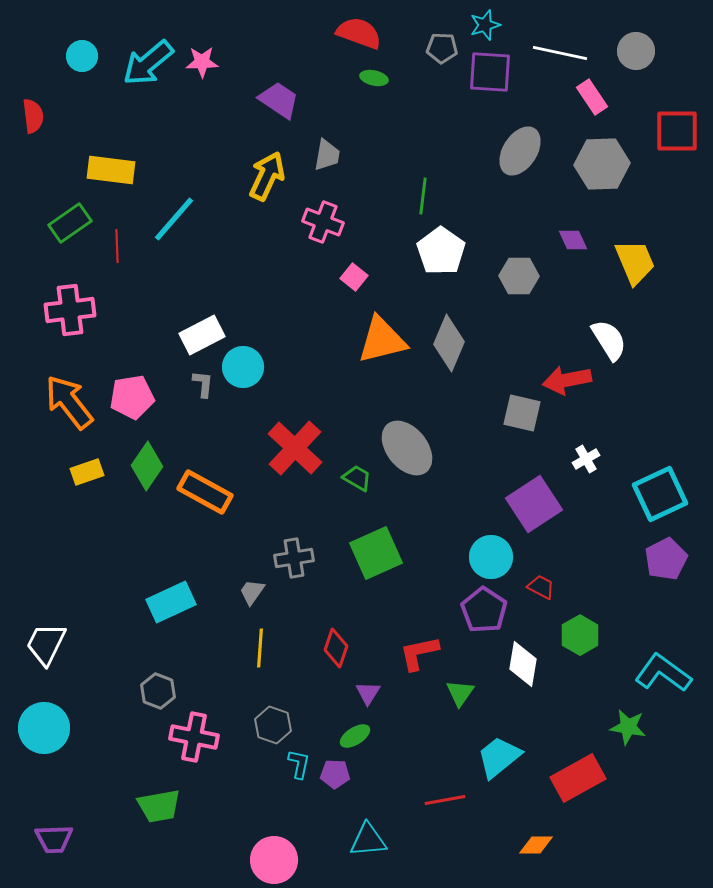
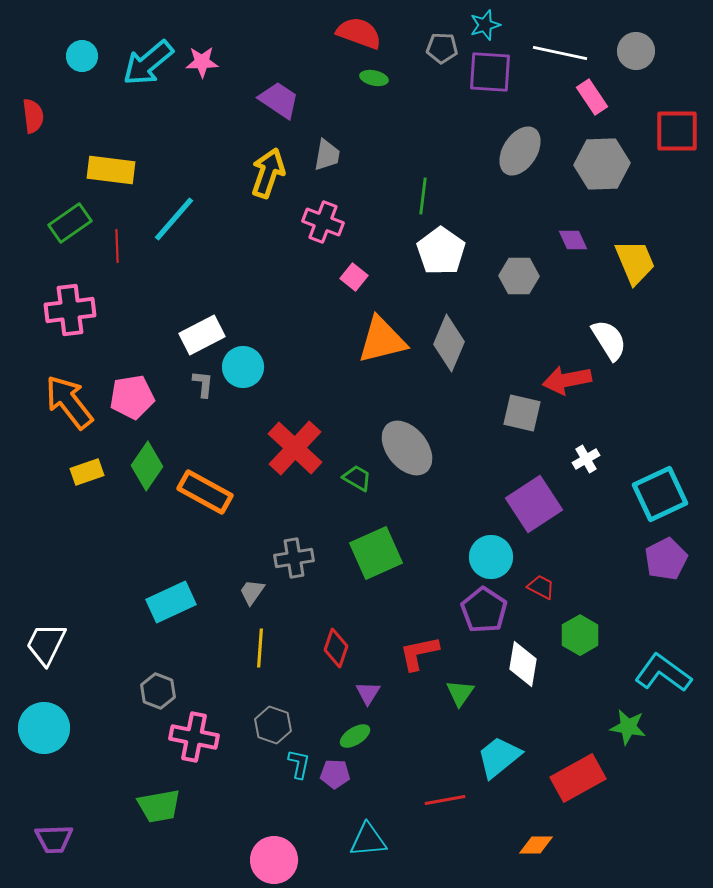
yellow arrow at (267, 176): moved 1 px right, 3 px up; rotated 6 degrees counterclockwise
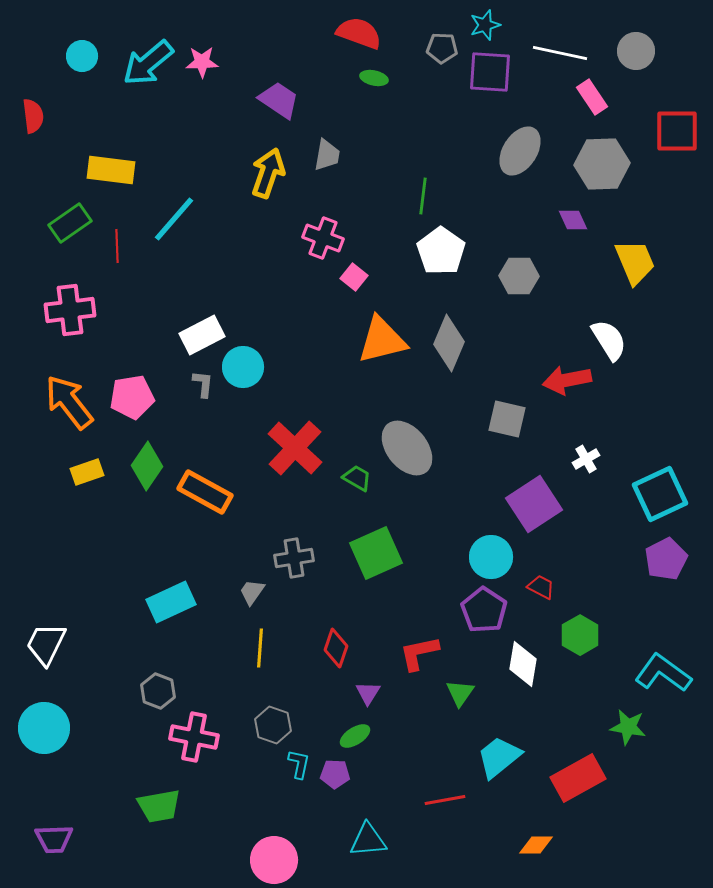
pink cross at (323, 222): moved 16 px down
purple diamond at (573, 240): moved 20 px up
gray square at (522, 413): moved 15 px left, 6 px down
